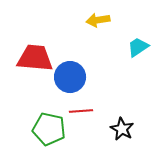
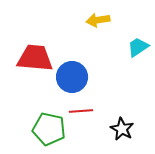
blue circle: moved 2 px right
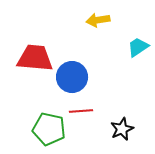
black star: rotated 20 degrees clockwise
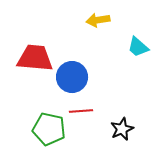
cyan trapezoid: rotated 105 degrees counterclockwise
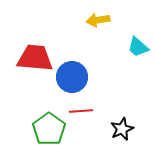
green pentagon: rotated 24 degrees clockwise
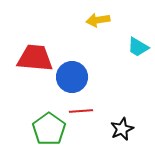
cyan trapezoid: rotated 10 degrees counterclockwise
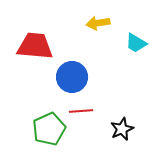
yellow arrow: moved 3 px down
cyan trapezoid: moved 2 px left, 4 px up
red trapezoid: moved 12 px up
green pentagon: rotated 12 degrees clockwise
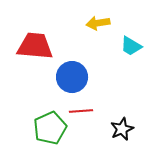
cyan trapezoid: moved 5 px left, 3 px down
green pentagon: moved 1 px right, 1 px up
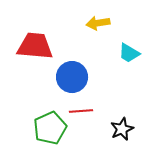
cyan trapezoid: moved 2 px left, 7 px down
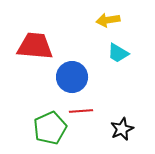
yellow arrow: moved 10 px right, 3 px up
cyan trapezoid: moved 11 px left
